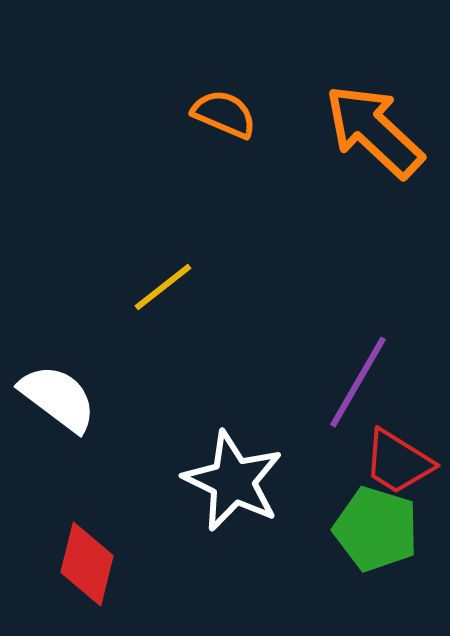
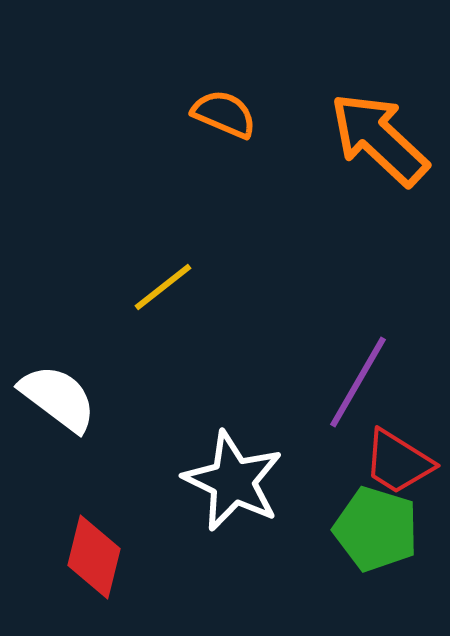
orange arrow: moved 5 px right, 8 px down
red diamond: moved 7 px right, 7 px up
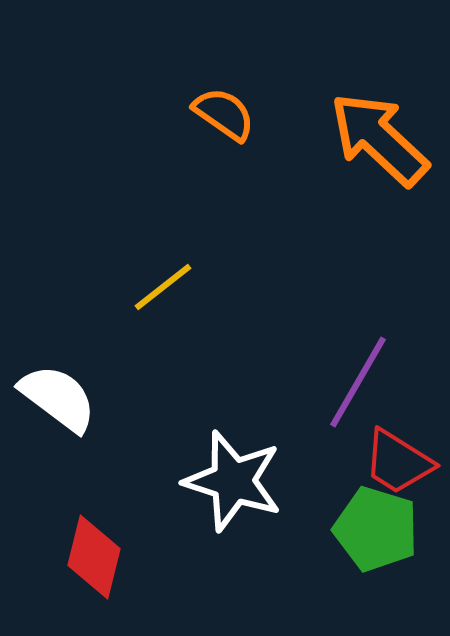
orange semicircle: rotated 12 degrees clockwise
white star: rotated 8 degrees counterclockwise
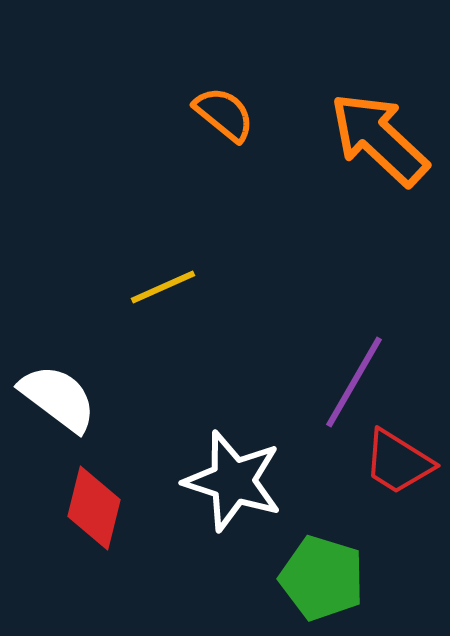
orange semicircle: rotated 4 degrees clockwise
yellow line: rotated 14 degrees clockwise
purple line: moved 4 px left
green pentagon: moved 54 px left, 49 px down
red diamond: moved 49 px up
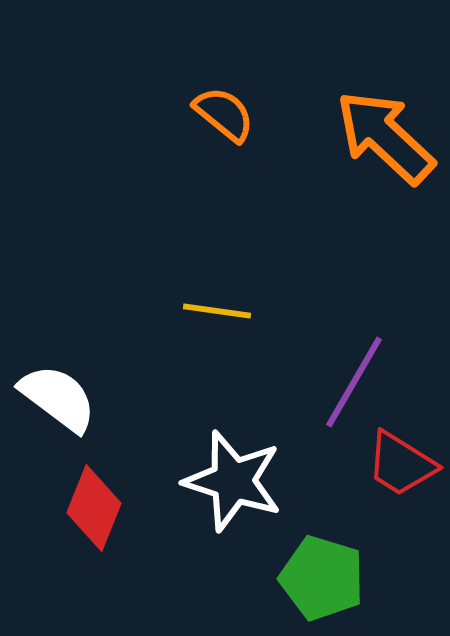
orange arrow: moved 6 px right, 2 px up
yellow line: moved 54 px right, 24 px down; rotated 32 degrees clockwise
red trapezoid: moved 3 px right, 2 px down
red diamond: rotated 8 degrees clockwise
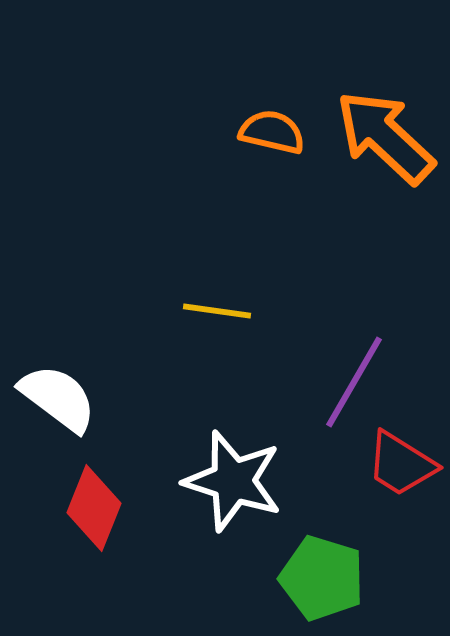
orange semicircle: moved 48 px right, 18 px down; rotated 26 degrees counterclockwise
